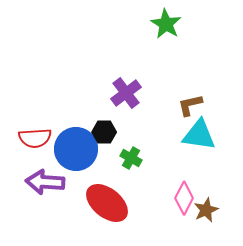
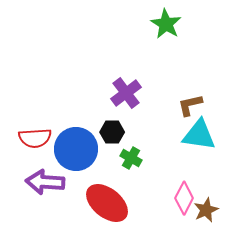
black hexagon: moved 8 px right
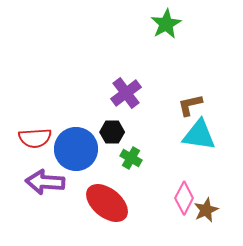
green star: rotated 12 degrees clockwise
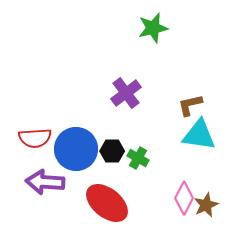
green star: moved 13 px left, 4 px down; rotated 16 degrees clockwise
black hexagon: moved 19 px down
green cross: moved 7 px right
brown star: moved 5 px up
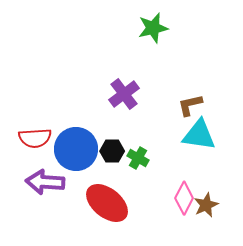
purple cross: moved 2 px left, 1 px down
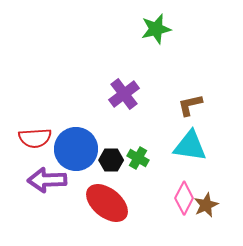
green star: moved 3 px right, 1 px down
cyan triangle: moved 9 px left, 11 px down
black hexagon: moved 1 px left, 9 px down
purple arrow: moved 2 px right, 2 px up; rotated 6 degrees counterclockwise
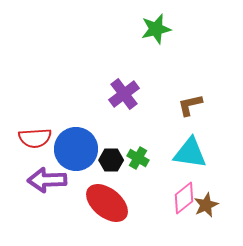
cyan triangle: moved 7 px down
pink diamond: rotated 24 degrees clockwise
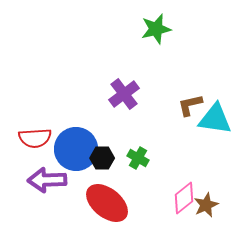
cyan triangle: moved 25 px right, 34 px up
black hexagon: moved 9 px left, 2 px up
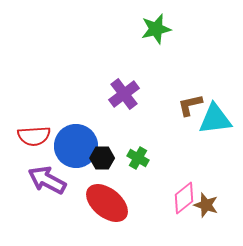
cyan triangle: rotated 15 degrees counterclockwise
red semicircle: moved 1 px left, 2 px up
blue circle: moved 3 px up
purple arrow: rotated 30 degrees clockwise
brown star: rotated 30 degrees counterclockwise
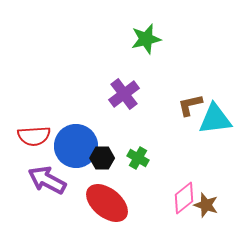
green star: moved 10 px left, 10 px down
